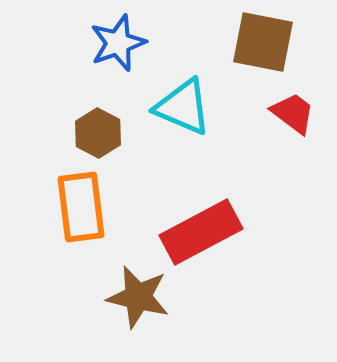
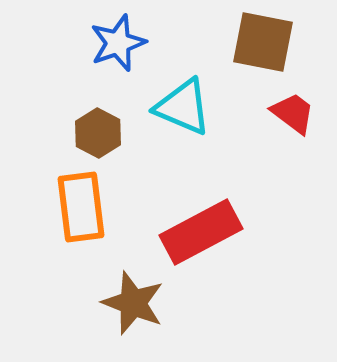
brown star: moved 5 px left, 6 px down; rotated 8 degrees clockwise
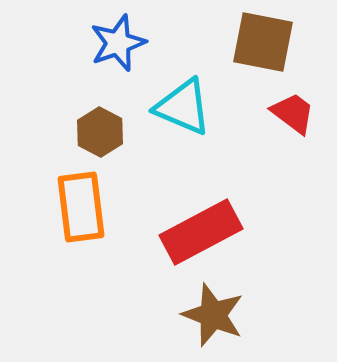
brown hexagon: moved 2 px right, 1 px up
brown star: moved 80 px right, 12 px down
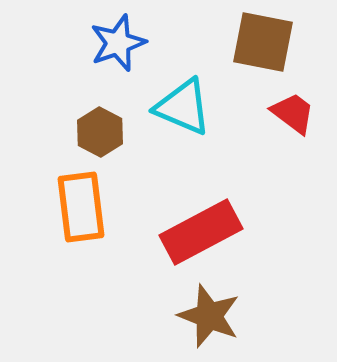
brown star: moved 4 px left, 1 px down
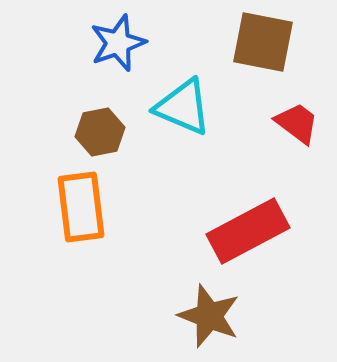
red trapezoid: moved 4 px right, 10 px down
brown hexagon: rotated 21 degrees clockwise
red rectangle: moved 47 px right, 1 px up
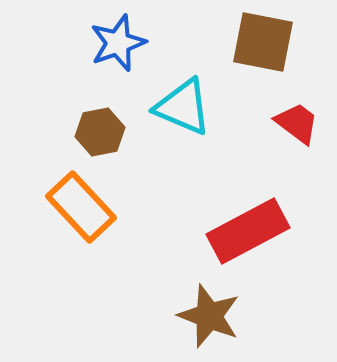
orange rectangle: rotated 36 degrees counterclockwise
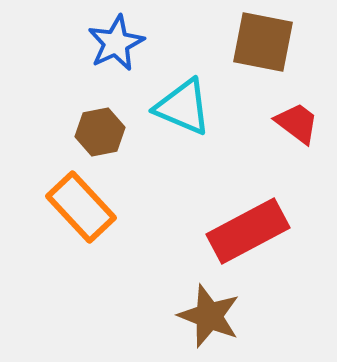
blue star: moved 2 px left; rotated 6 degrees counterclockwise
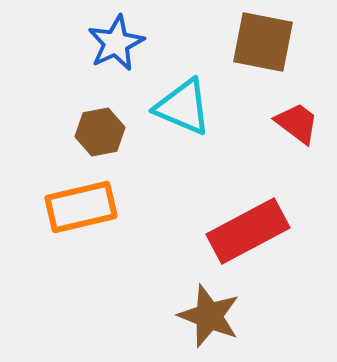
orange rectangle: rotated 60 degrees counterclockwise
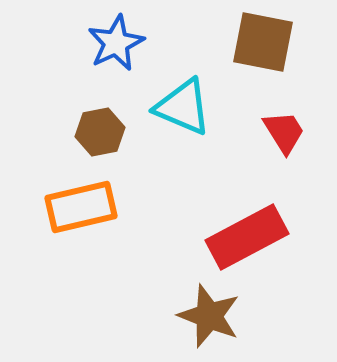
red trapezoid: moved 13 px left, 9 px down; rotated 21 degrees clockwise
red rectangle: moved 1 px left, 6 px down
